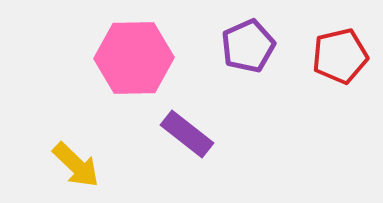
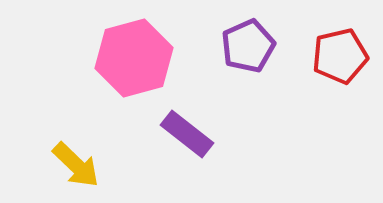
pink hexagon: rotated 14 degrees counterclockwise
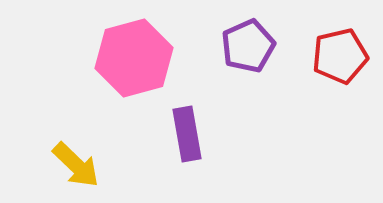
purple rectangle: rotated 42 degrees clockwise
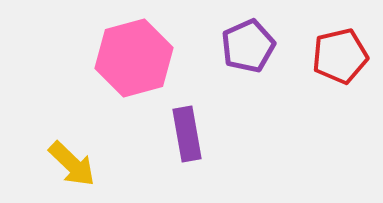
yellow arrow: moved 4 px left, 1 px up
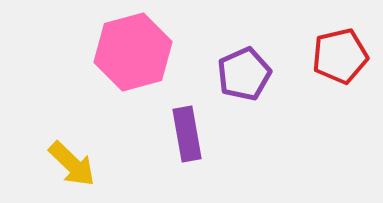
purple pentagon: moved 4 px left, 28 px down
pink hexagon: moved 1 px left, 6 px up
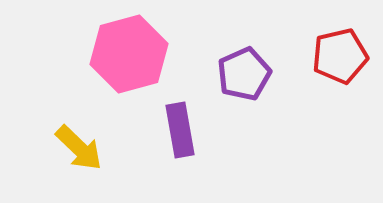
pink hexagon: moved 4 px left, 2 px down
purple rectangle: moved 7 px left, 4 px up
yellow arrow: moved 7 px right, 16 px up
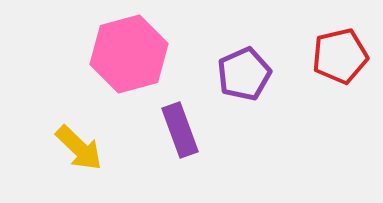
purple rectangle: rotated 10 degrees counterclockwise
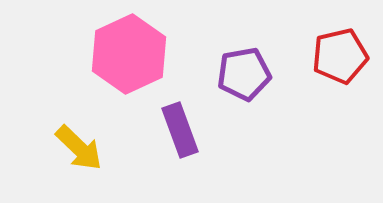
pink hexagon: rotated 10 degrees counterclockwise
purple pentagon: rotated 14 degrees clockwise
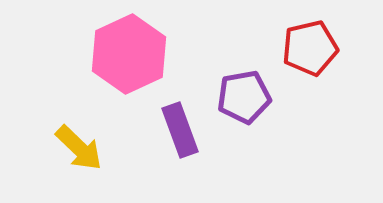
red pentagon: moved 30 px left, 8 px up
purple pentagon: moved 23 px down
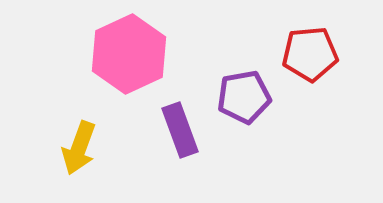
red pentagon: moved 6 px down; rotated 8 degrees clockwise
yellow arrow: rotated 66 degrees clockwise
